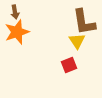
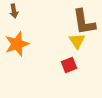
brown arrow: moved 1 px left, 1 px up
orange star: moved 12 px down
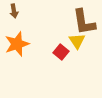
red square: moved 8 px left, 13 px up; rotated 28 degrees counterclockwise
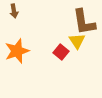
orange star: moved 7 px down
